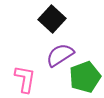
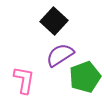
black square: moved 2 px right, 2 px down
pink L-shape: moved 1 px left, 1 px down
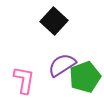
purple semicircle: moved 2 px right, 10 px down
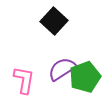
purple semicircle: moved 4 px down
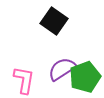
black square: rotated 8 degrees counterclockwise
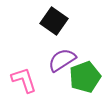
purple semicircle: moved 9 px up
pink L-shape: rotated 28 degrees counterclockwise
